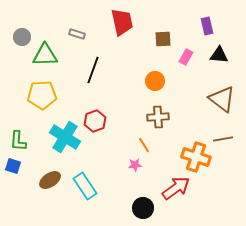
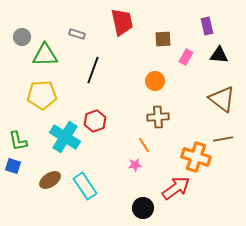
green L-shape: rotated 15 degrees counterclockwise
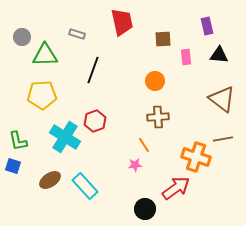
pink rectangle: rotated 35 degrees counterclockwise
cyan rectangle: rotated 8 degrees counterclockwise
black circle: moved 2 px right, 1 px down
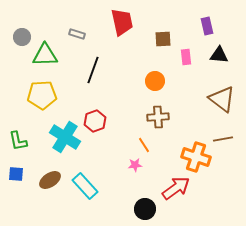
blue square: moved 3 px right, 8 px down; rotated 14 degrees counterclockwise
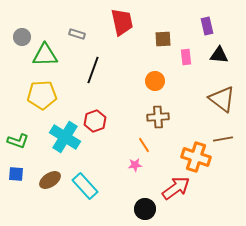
green L-shape: rotated 60 degrees counterclockwise
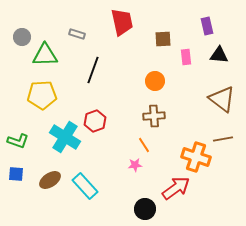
brown cross: moved 4 px left, 1 px up
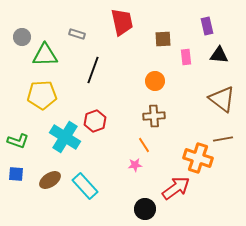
orange cross: moved 2 px right, 1 px down
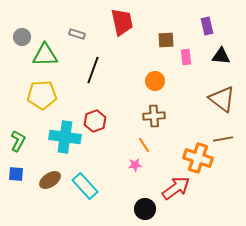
brown square: moved 3 px right, 1 px down
black triangle: moved 2 px right, 1 px down
cyan cross: rotated 24 degrees counterclockwise
green L-shape: rotated 80 degrees counterclockwise
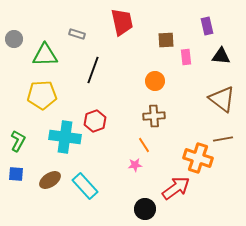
gray circle: moved 8 px left, 2 px down
